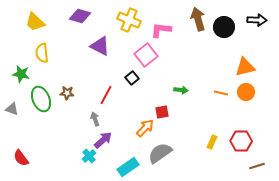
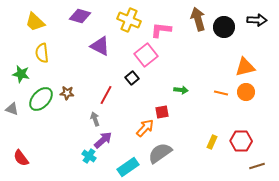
green ellipse: rotated 65 degrees clockwise
cyan cross: rotated 16 degrees counterclockwise
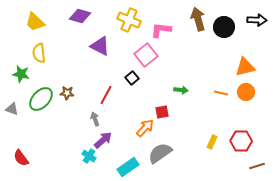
yellow semicircle: moved 3 px left
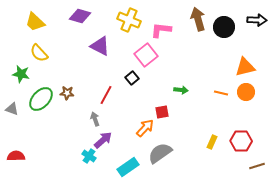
yellow semicircle: rotated 36 degrees counterclockwise
red semicircle: moved 5 px left, 2 px up; rotated 126 degrees clockwise
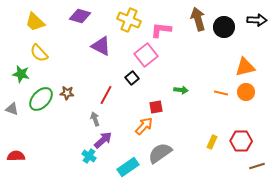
purple triangle: moved 1 px right
red square: moved 6 px left, 5 px up
orange arrow: moved 1 px left, 2 px up
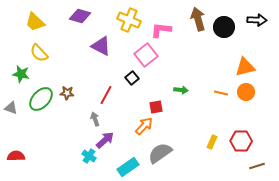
gray triangle: moved 1 px left, 1 px up
purple arrow: moved 2 px right
